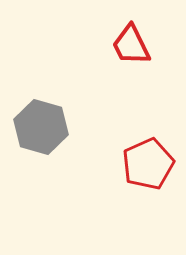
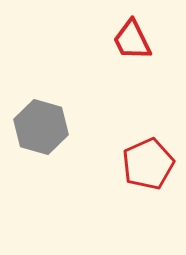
red trapezoid: moved 1 px right, 5 px up
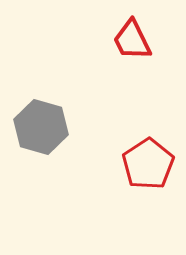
red pentagon: rotated 9 degrees counterclockwise
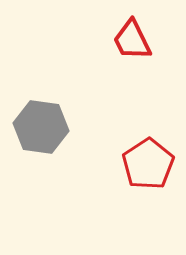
gray hexagon: rotated 8 degrees counterclockwise
